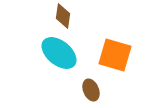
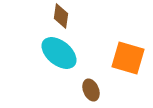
brown diamond: moved 2 px left
orange square: moved 13 px right, 3 px down
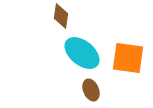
cyan ellipse: moved 23 px right
orange square: rotated 8 degrees counterclockwise
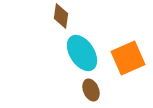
cyan ellipse: rotated 18 degrees clockwise
orange square: rotated 32 degrees counterclockwise
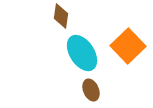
orange square: moved 12 px up; rotated 20 degrees counterclockwise
